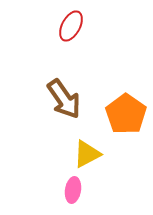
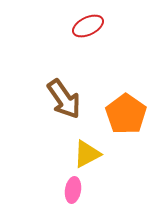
red ellipse: moved 17 px right; rotated 36 degrees clockwise
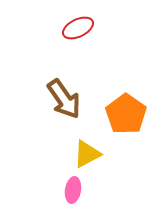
red ellipse: moved 10 px left, 2 px down
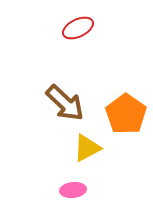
brown arrow: moved 1 px right, 4 px down; rotated 12 degrees counterclockwise
yellow triangle: moved 6 px up
pink ellipse: rotated 75 degrees clockwise
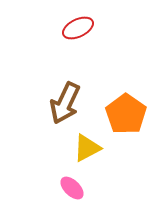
brown arrow: rotated 72 degrees clockwise
pink ellipse: moved 1 px left, 2 px up; rotated 50 degrees clockwise
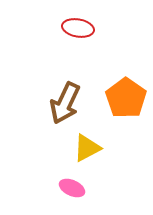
red ellipse: rotated 36 degrees clockwise
orange pentagon: moved 16 px up
pink ellipse: rotated 20 degrees counterclockwise
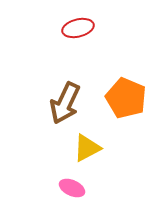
red ellipse: rotated 24 degrees counterclockwise
orange pentagon: rotated 12 degrees counterclockwise
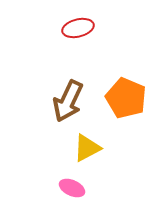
brown arrow: moved 3 px right, 2 px up
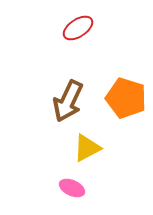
red ellipse: rotated 20 degrees counterclockwise
orange pentagon: rotated 6 degrees counterclockwise
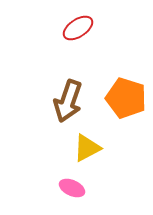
brown arrow: rotated 6 degrees counterclockwise
